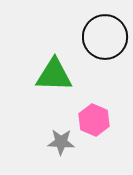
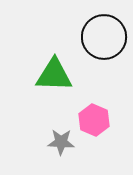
black circle: moved 1 px left
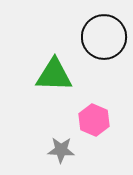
gray star: moved 8 px down
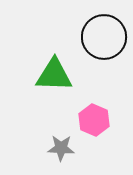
gray star: moved 2 px up
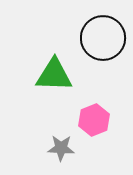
black circle: moved 1 px left, 1 px down
pink hexagon: rotated 16 degrees clockwise
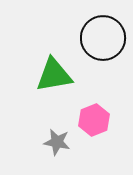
green triangle: rotated 12 degrees counterclockwise
gray star: moved 4 px left, 6 px up; rotated 8 degrees clockwise
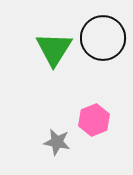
green triangle: moved 26 px up; rotated 48 degrees counterclockwise
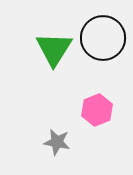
pink hexagon: moved 3 px right, 10 px up
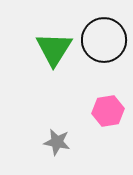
black circle: moved 1 px right, 2 px down
pink hexagon: moved 11 px right, 1 px down; rotated 12 degrees clockwise
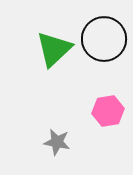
black circle: moved 1 px up
green triangle: rotated 15 degrees clockwise
